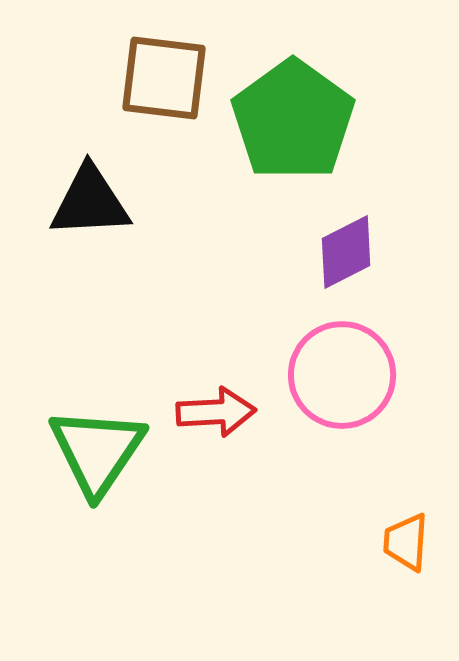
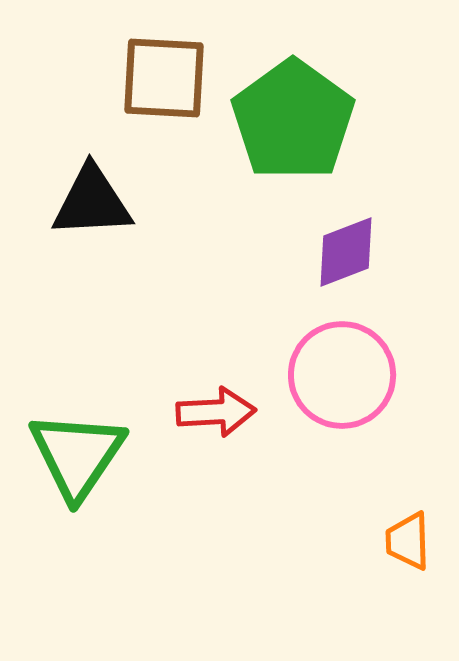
brown square: rotated 4 degrees counterclockwise
black triangle: moved 2 px right
purple diamond: rotated 6 degrees clockwise
green triangle: moved 20 px left, 4 px down
orange trapezoid: moved 2 px right, 1 px up; rotated 6 degrees counterclockwise
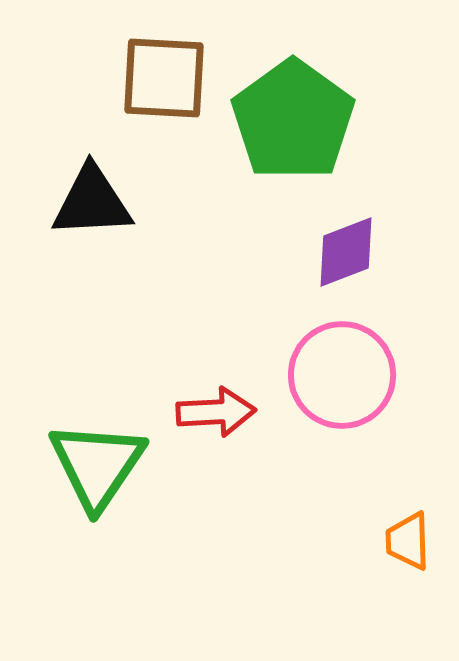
green triangle: moved 20 px right, 10 px down
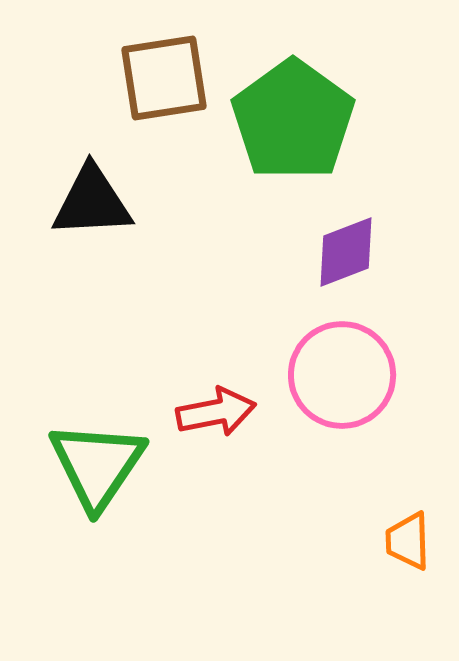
brown square: rotated 12 degrees counterclockwise
red arrow: rotated 8 degrees counterclockwise
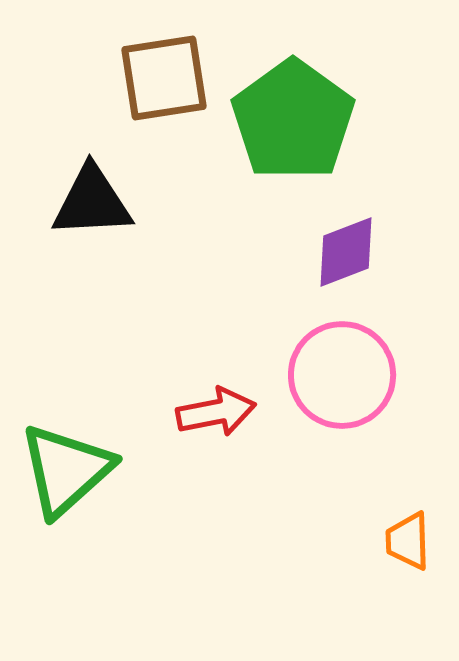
green triangle: moved 31 px left, 5 px down; rotated 14 degrees clockwise
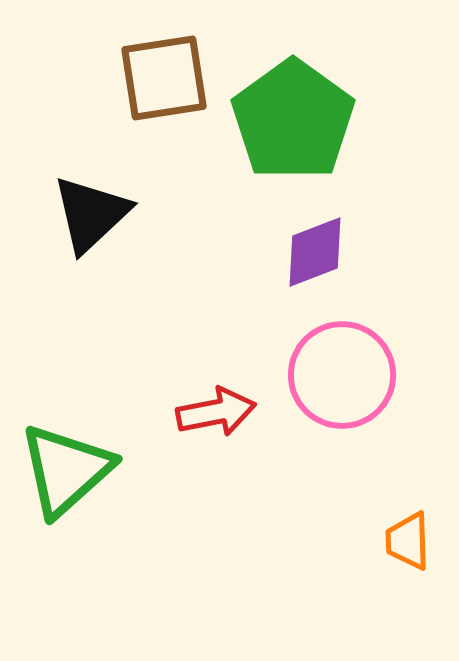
black triangle: moved 1 px left, 12 px down; rotated 40 degrees counterclockwise
purple diamond: moved 31 px left
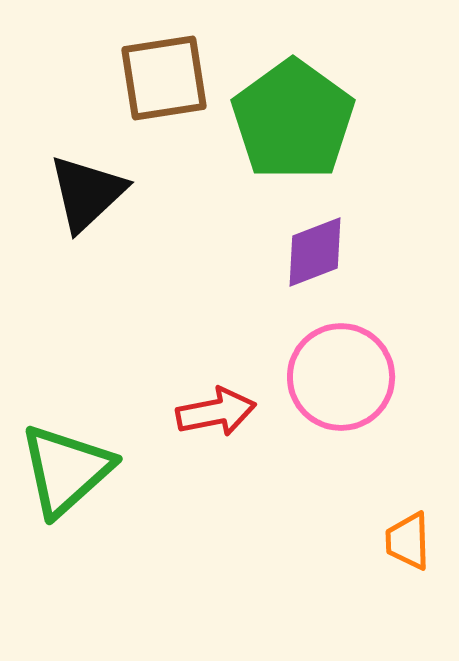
black triangle: moved 4 px left, 21 px up
pink circle: moved 1 px left, 2 px down
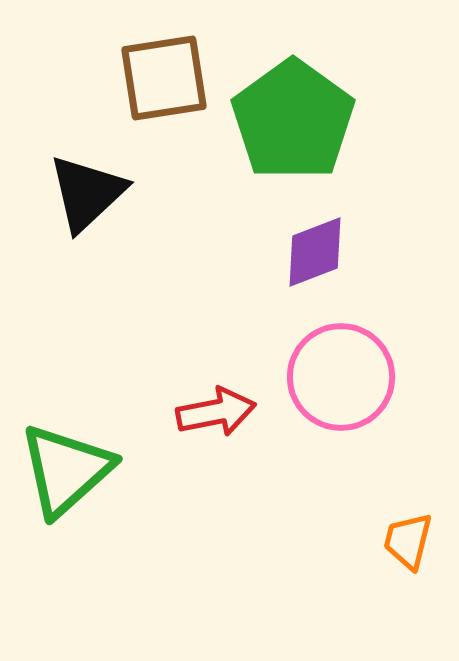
orange trapezoid: rotated 16 degrees clockwise
